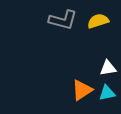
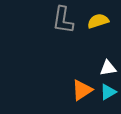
gray L-shape: rotated 84 degrees clockwise
cyan triangle: moved 1 px right, 1 px up; rotated 18 degrees counterclockwise
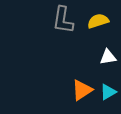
white triangle: moved 11 px up
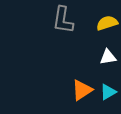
yellow semicircle: moved 9 px right, 2 px down
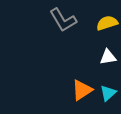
gray L-shape: rotated 40 degrees counterclockwise
cyan triangle: moved 1 px down; rotated 12 degrees counterclockwise
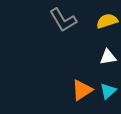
yellow semicircle: moved 2 px up
cyan triangle: moved 2 px up
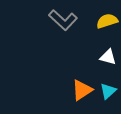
gray L-shape: rotated 16 degrees counterclockwise
white triangle: rotated 24 degrees clockwise
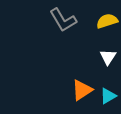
gray L-shape: rotated 16 degrees clockwise
white triangle: rotated 48 degrees clockwise
cyan triangle: moved 5 px down; rotated 12 degrees clockwise
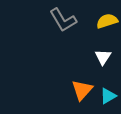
white triangle: moved 5 px left
orange triangle: rotated 15 degrees counterclockwise
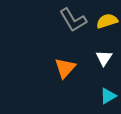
gray L-shape: moved 10 px right
white triangle: moved 1 px right, 1 px down
orange triangle: moved 17 px left, 22 px up
